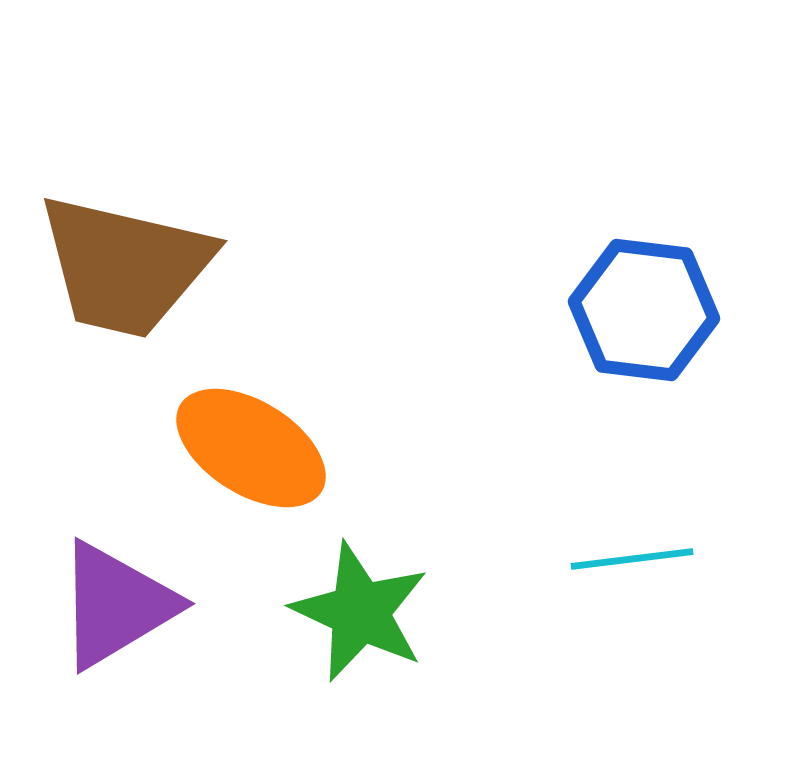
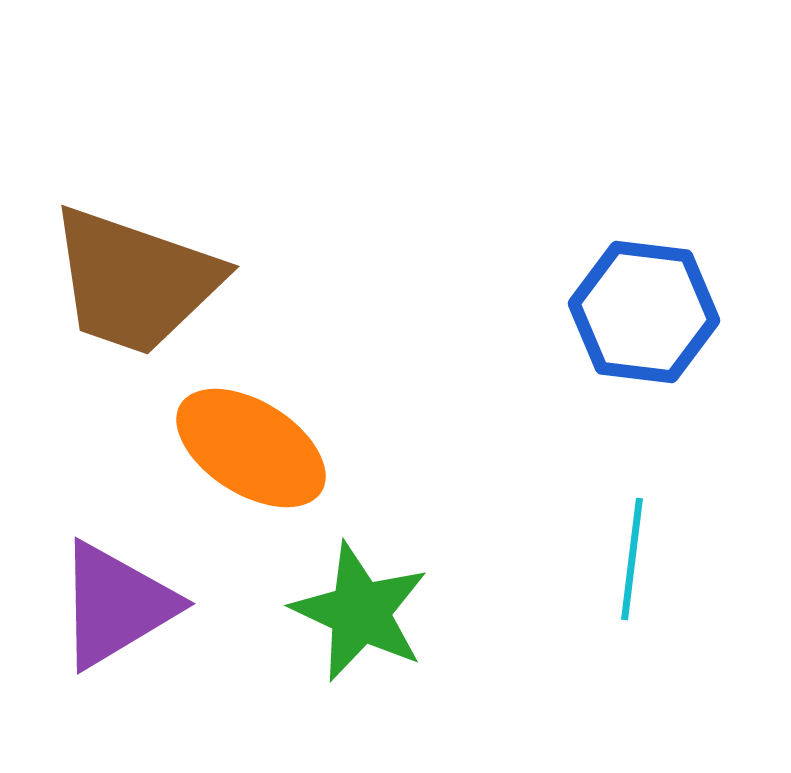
brown trapezoid: moved 10 px right, 15 px down; rotated 6 degrees clockwise
blue hexagon: moved 2 px down
cyan line: rotated 76 degrees counterclockwise
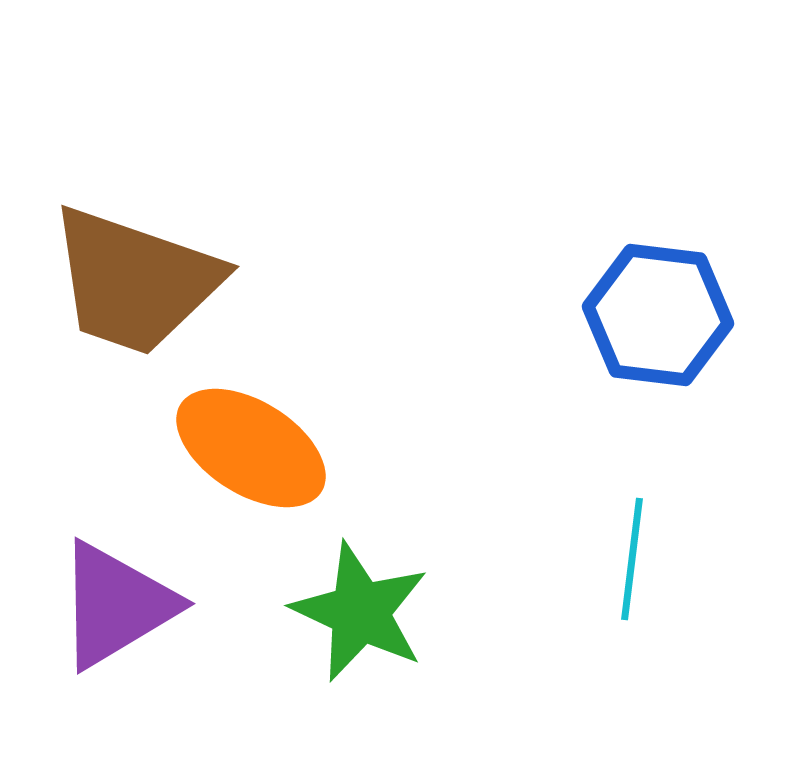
blue hexagon: moved 14 px right, 3 px down
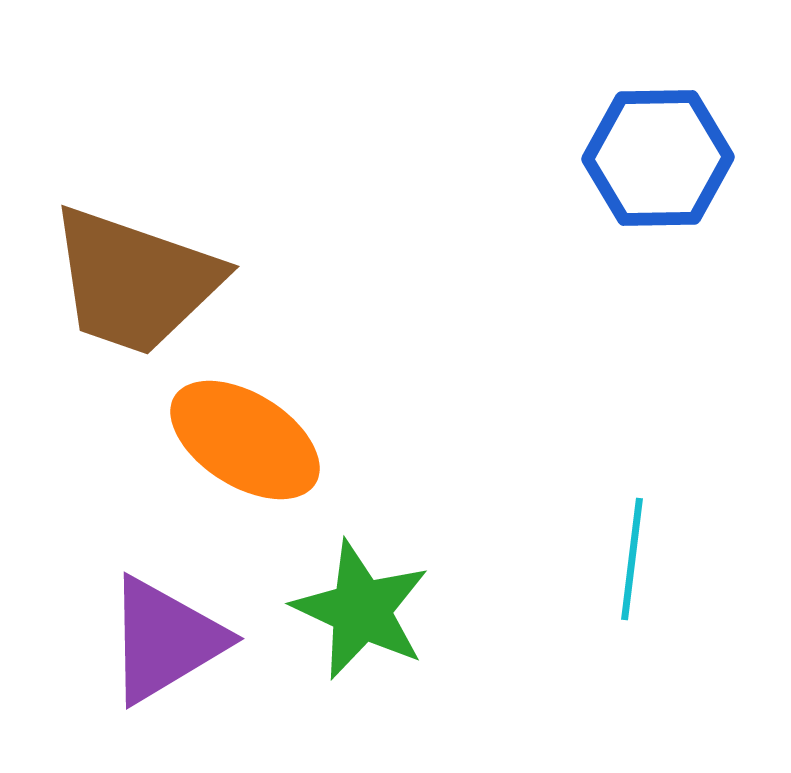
blue hexagon: moved 157 px up; rotated 8 degrees counterclockwise
orange ellipse: moved 6 px left, 8 px up
purple triangle: moved 49 px right, 35 px down
green star: moved 1 px right, 2 px up
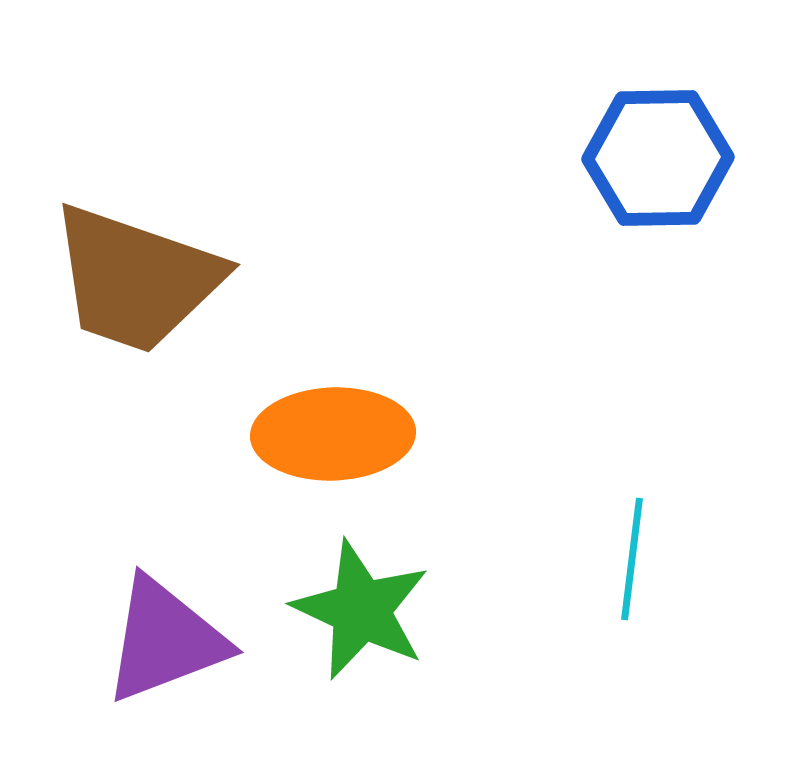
brown trapezoid: moved 1 px right, 2 px up
orange ellipse: moved 88 px right, 6 px up; rotated 34 degrees counterclockwise
purple triangle: rotated 10 degrees clockwise
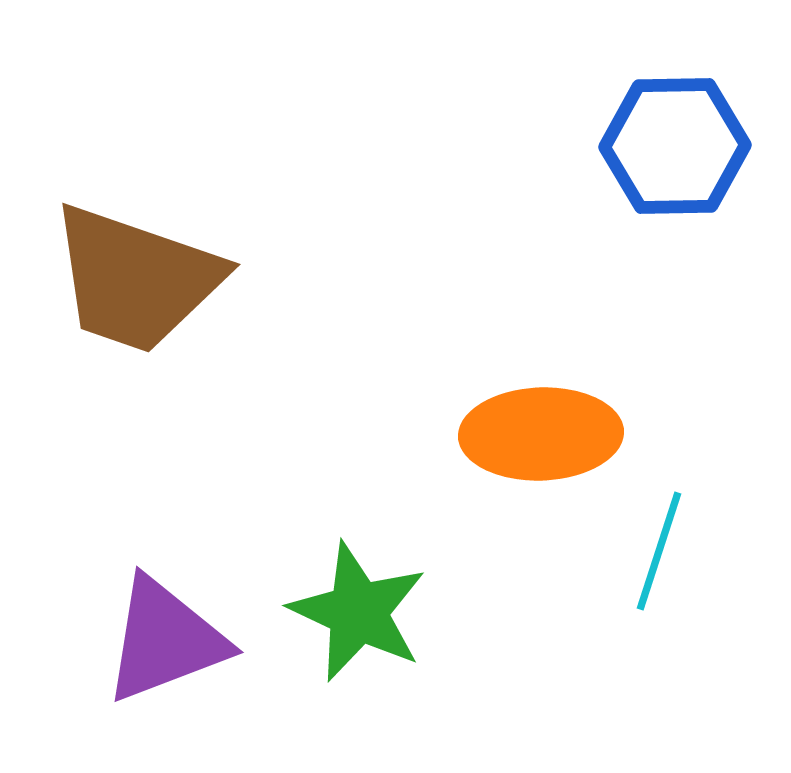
blue hexagon: moved 17 px right, 12 px up
orange ellipse: moved 208 px right
cyan line: moved 27 px right, 8 px up; rotated 11 degrees clockwise
green star: moved 3 px left, 2 px down
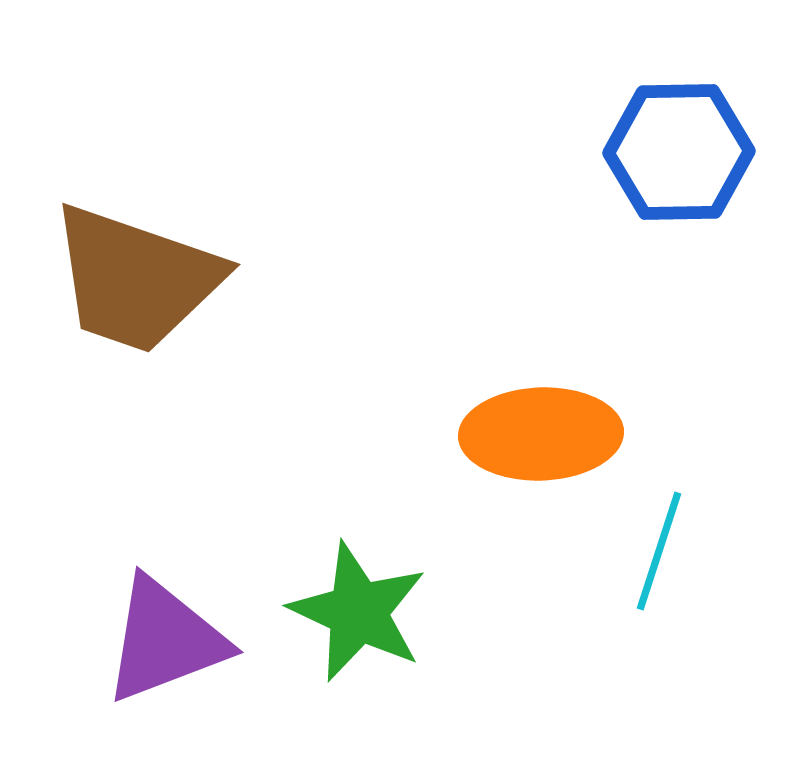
blue hexagon: moved 4 px right, 6 px down
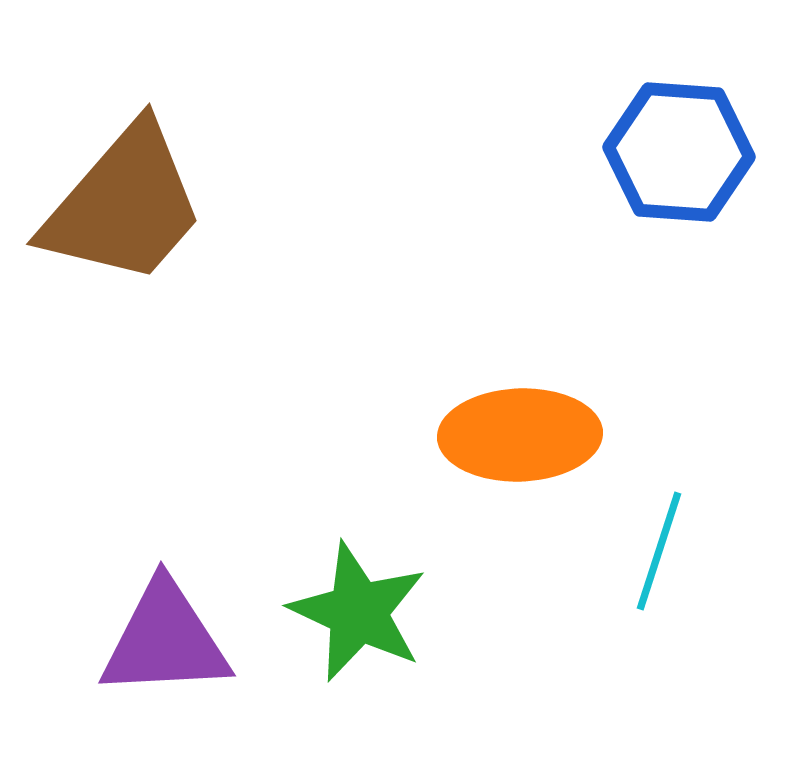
blue hexagon: rotated 5 degrees clockwise
brown trapezoid: moved 12 px left, 74 px up; rotated 68 degrees counterclockwise
orange ellipse: moved 21 px left, 1 px down
purple triangle: rotated 18 degrees clockwise
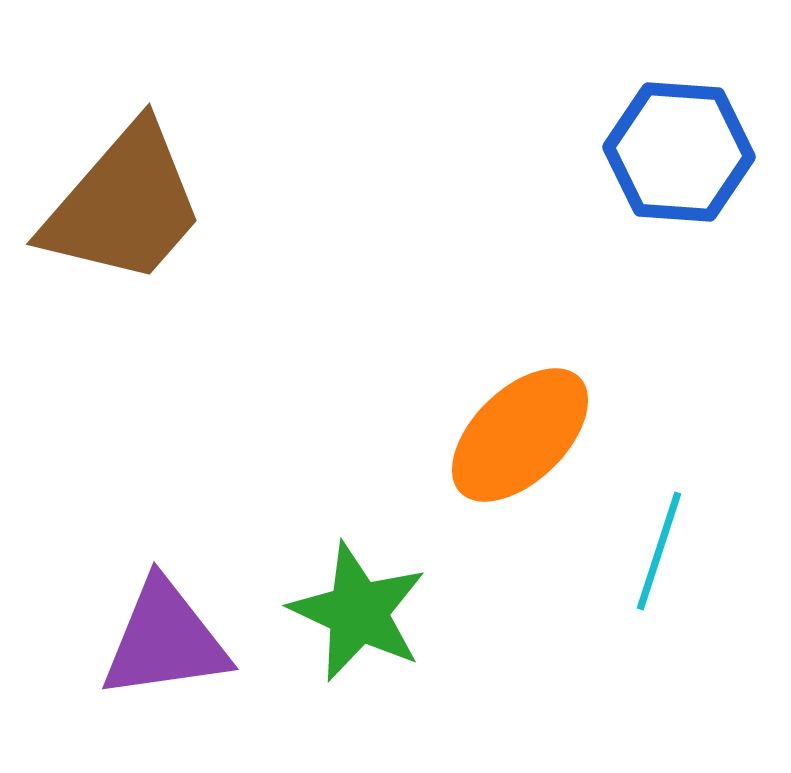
orange ellipse: rotated 42 degrees counterclockwise
purple triangle: rotated 5 degrees counterclockwise
